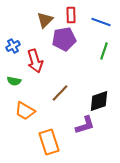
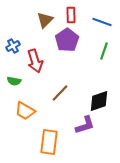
blue line: moved 1 px right
purple pentagon: moved 3 px right, 1 px down; rotated 25 degrees counterclockwise
orange rectangle: rotated 25 degrees clockwise
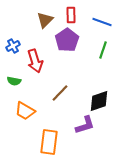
green line: moved 1 px left, 1 px up
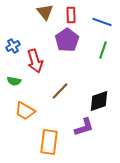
brown triangle: moved 8 px up; rotated 24 degrees counterclockwise
brown line: moved 2 px up
purple L-shape: moved 1 px left, 2 px down
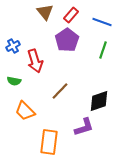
red rectangle: rotated 42 degrees clockwise
orange trapezoid: rotated 15 degrees clockwise
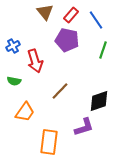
blue line: moved 6 px left, 2 px up; rotated 36 degrees clockwise
purple pentagon: rotated 25 degrees counterclockwise
orange trapezoid: moved 1 px down; rotated 100 degrees counterclockwise
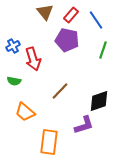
red arrow: moved 2 px left, 2 px up
orange trapezoid: rotated 95 degrees clockwise
purple L-shape: moved 2 px up
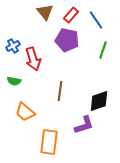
brown line: rotated 36 degrees counterclockwise
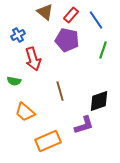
brown triangle: rotated 12 degrees counterclockwise
blue cross: moved 5 px right, 11 px up
brown line: rotated 24 degrees counterclockwise
orange rectangle: moved 1 px left, 1 px up; rotated 60 degrees clockwise
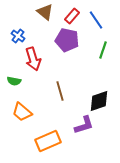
red rectangle: moved 1 px right, 1 px down
blue cross: moved 1 px down; rotated 24 degrees counterclockwise
orange trapezoid: moved 3 px left
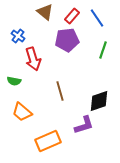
blue line: moved 1 px right, 2 px up
purple pentagon: rotated 20 degrees counterclockwise
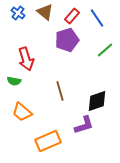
blue cross: moved 23 px up
purple pentagon: rotated 10 degrees counterclockwise
green line: moved 2 px right; rotated 30 degrees clockwise
red arrow: moved 7 px left
black diamond: moved 2 px left
